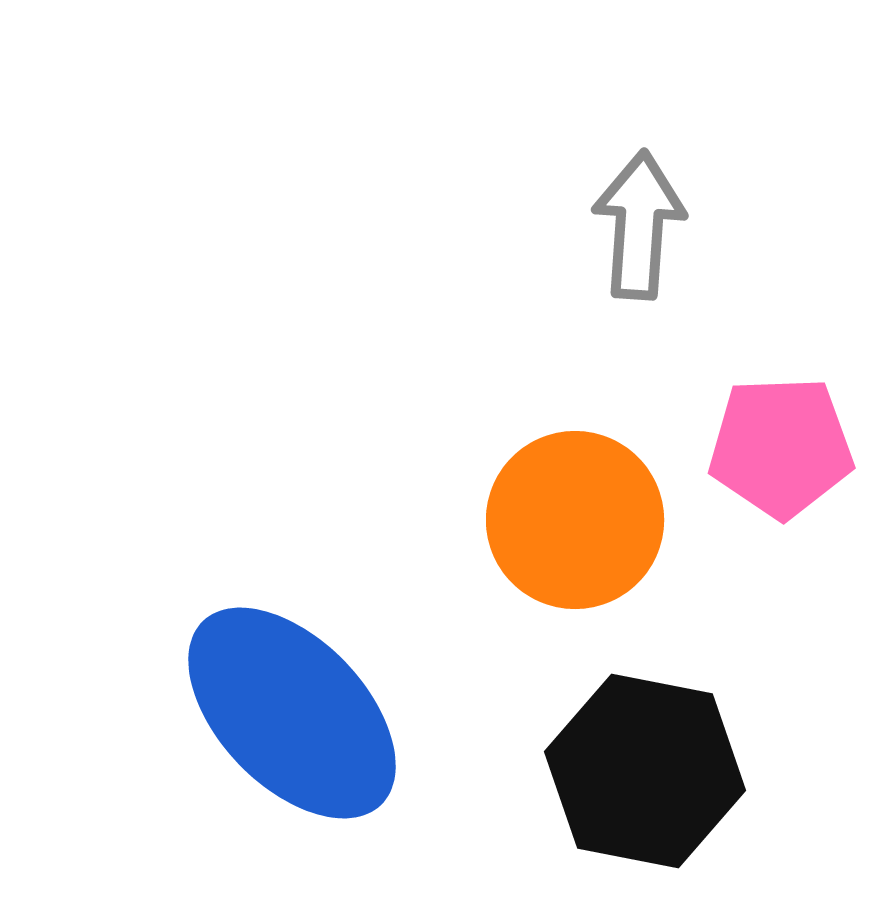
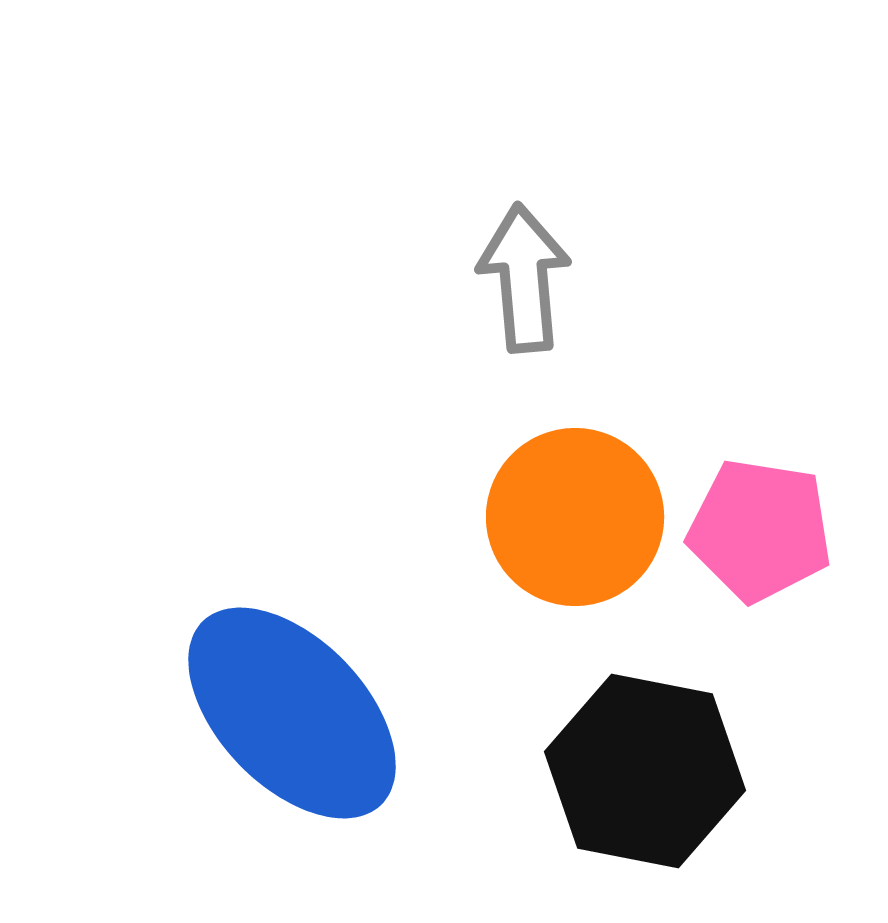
gray arrow: moved 115 px left, 53 px down; rotated 9 degrees counterclockwise
pink pentagon: moved 21 px left, 83 px down; rotated 11 degrees clockwise
orange circle: moved 3 px up
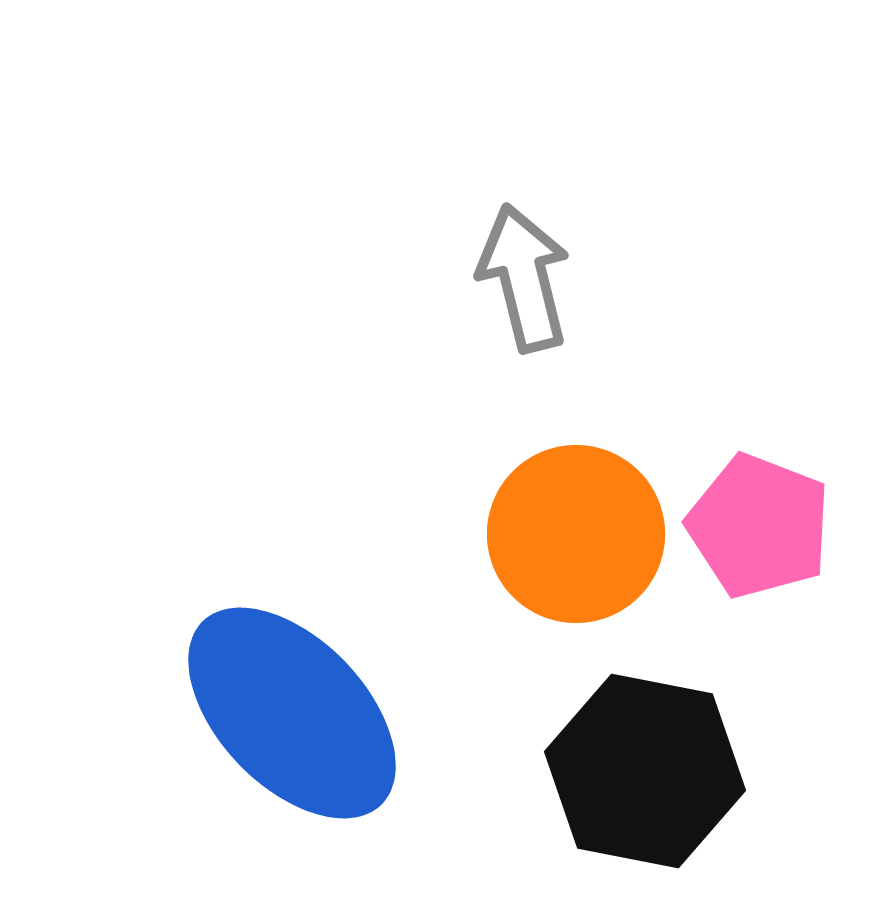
gray arrow: rotated 9 degrees counterclockwise
orange circle: moved 1 px right, 17 px down
pink pentagon: moved 1 px left, 4 px up; rotated 12 degrees clockwise
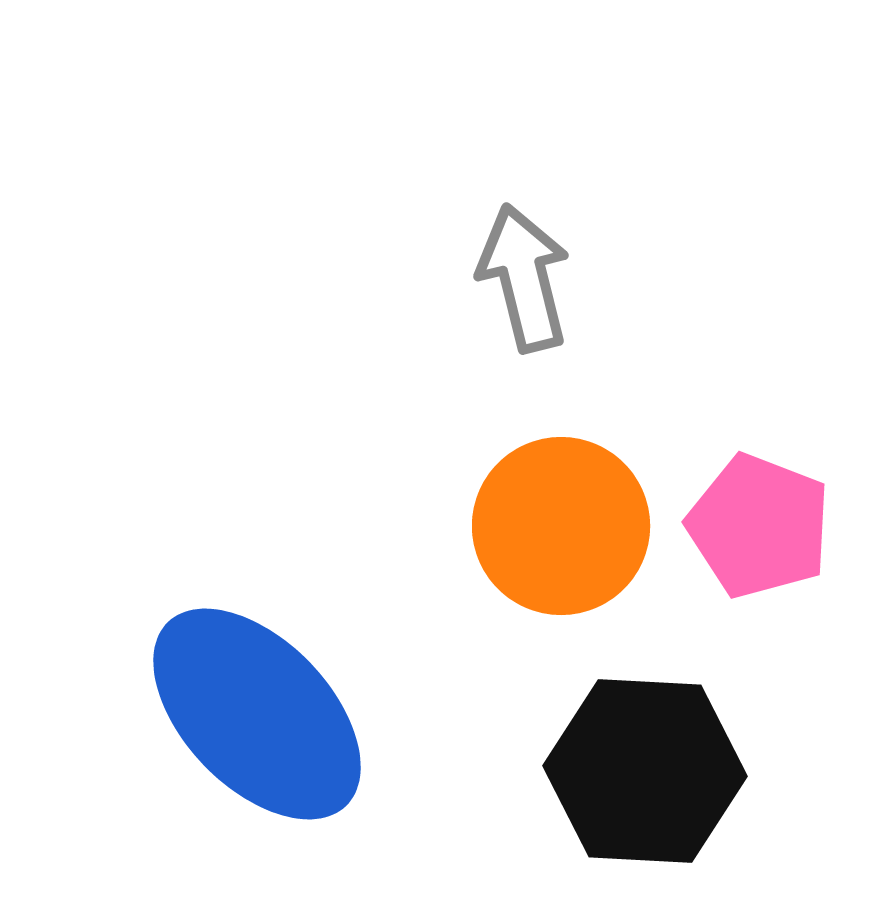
orange circle: moved 15 px left, 8 px up
blue ellipse: moved 35 px left, 1 px down
black hexagon: rotated 8 degrees counterclockwise
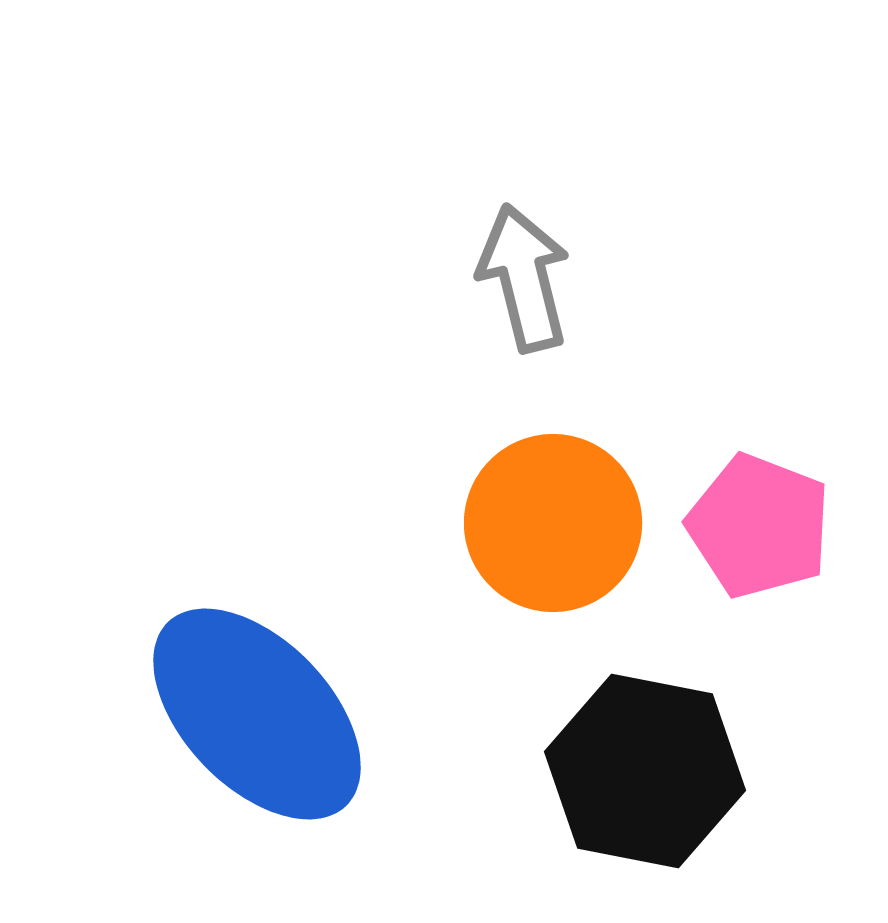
orange circle: moved 8 px left, 3 px up
black hexagon: rotated 8 degrees clockwise
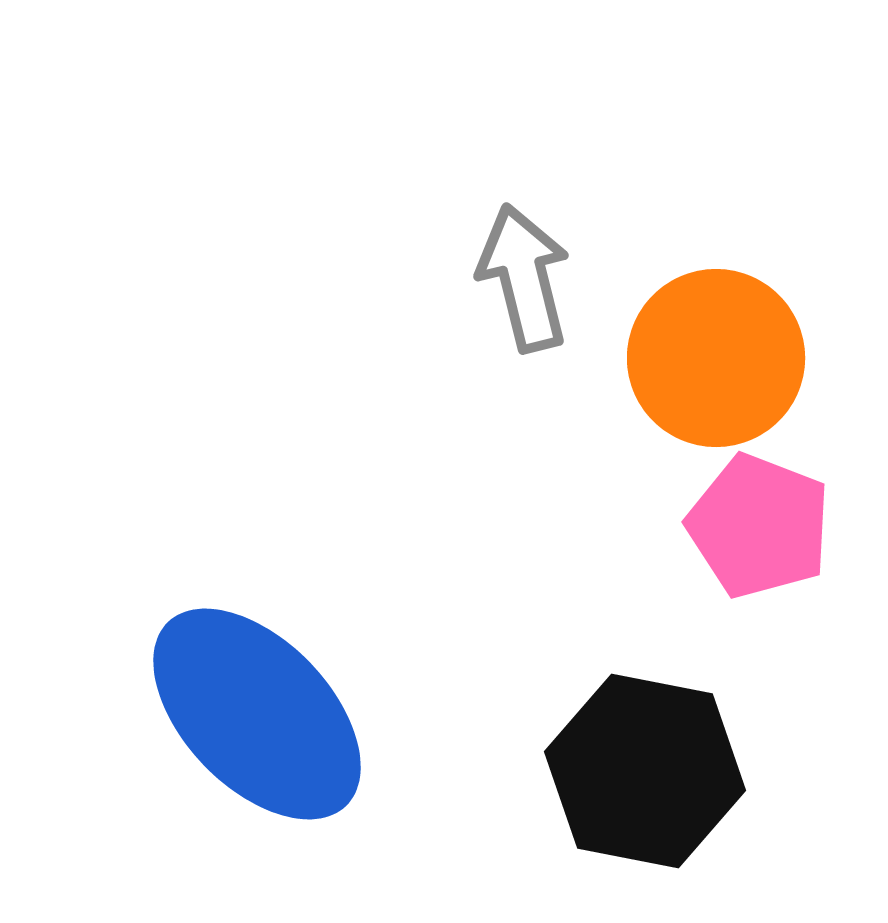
orange circle: moved 163 px right, 165 px up
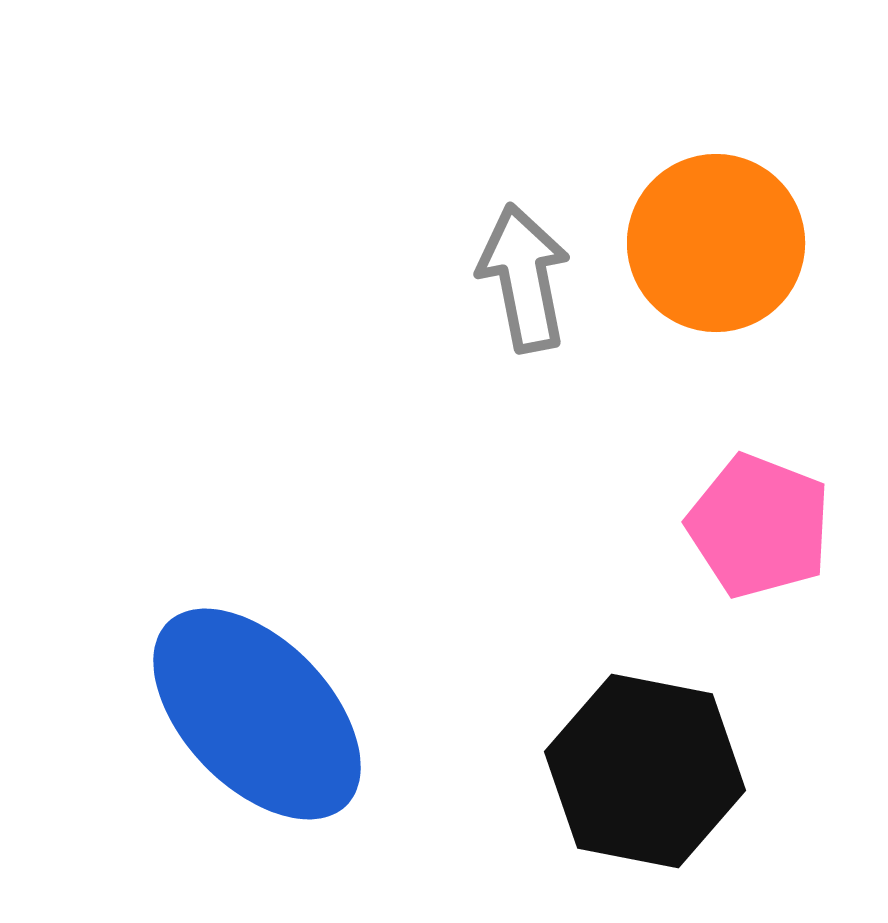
gray arrow: rotated 3 degrees clockwise
orange circle: moved 115 px up
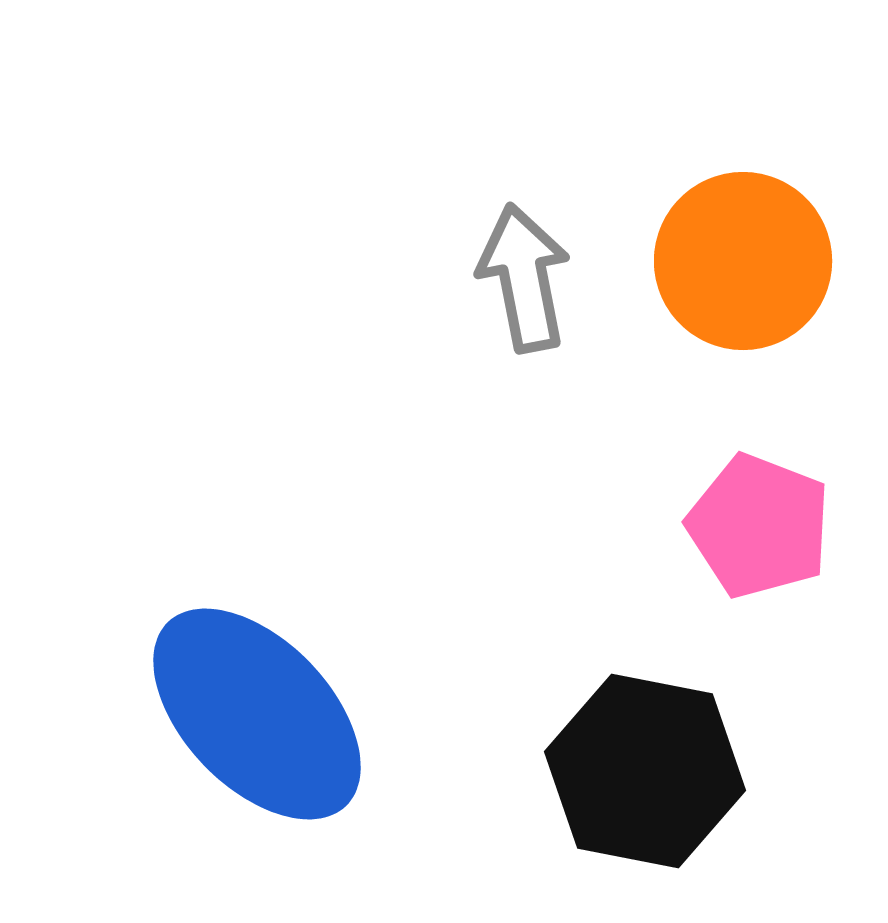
orange circle: moved 27 px right, 18 px down
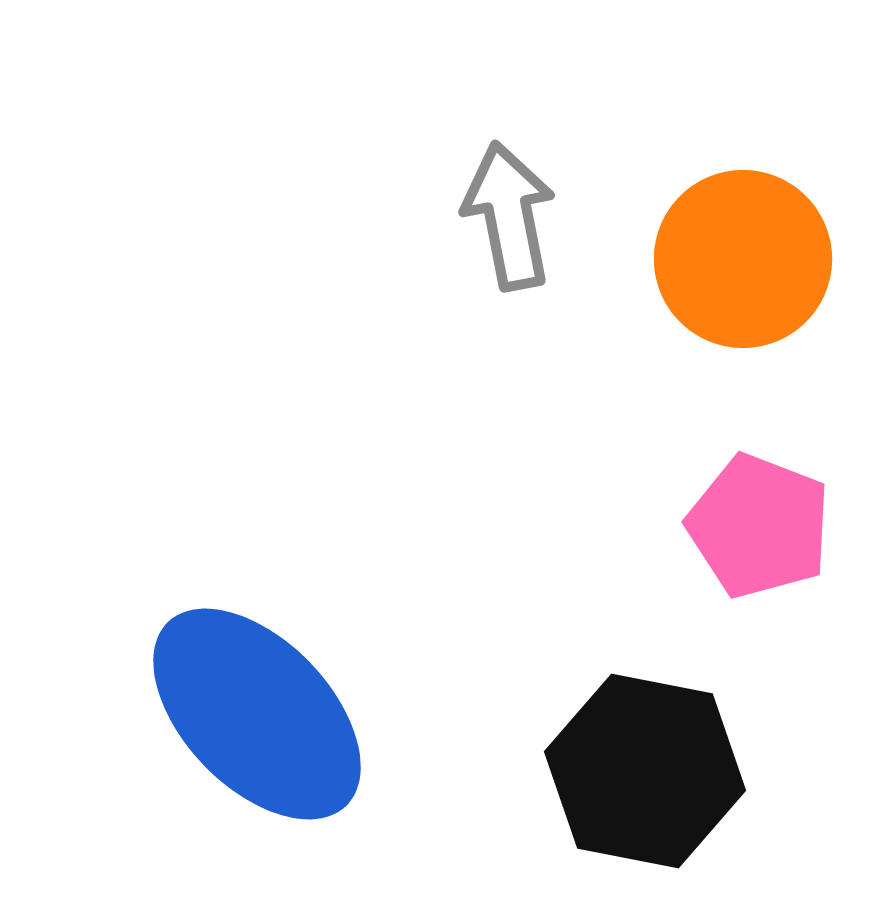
orange circle: moved 2 px up
gray arrow: moved 15 px left, 62 px up
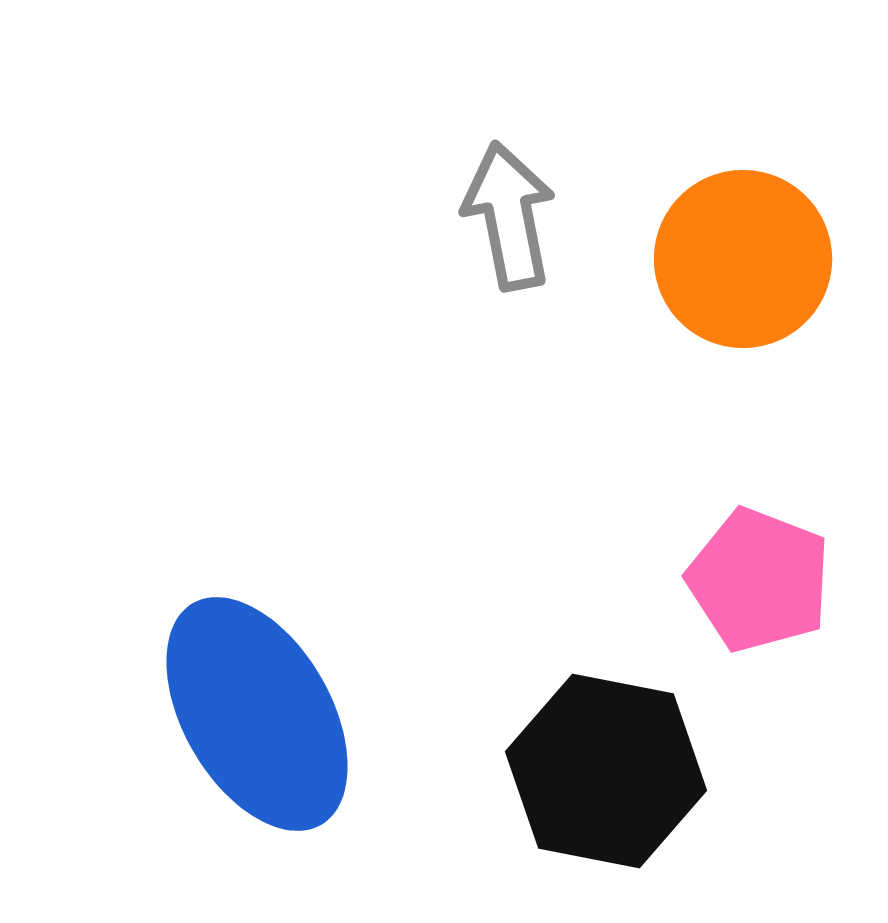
pink pentagon: moved 54 px down
blue ellipse: rotated 14 degrees clockwise
black hexagon: moved 39 px left
